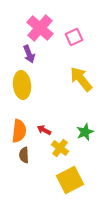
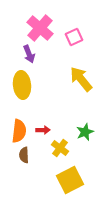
red arrow: moved 1 px left; rotated 152 degrees clockwise
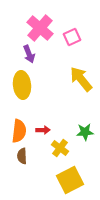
pink square: moved 2 px left
green star: rotated 18 degrees clockwise
brown semicircle: moved 2 px left, 1 px down
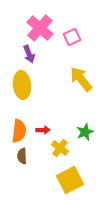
green star: rotated 18 degrees counterclockwise
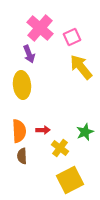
yellow arrow: moved 12 px up
orange semicircle: rotated 10 degrees counterclockwise
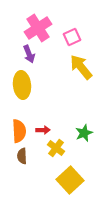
pink cross: moved 2 px left; rotated 16 degrees clockwise
green star: moved 1 px left, 1 px down
yellow cross: moved 4 px left
yellow square: rotated 16 degrees counterclockwise
